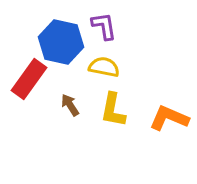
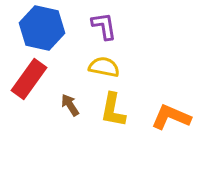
blue hexagon: moved 19 px left, 14 px up
orange L-shape: moved 2 px right, 1 px up
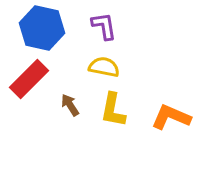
red rectangle: rotated 9 degrees clockwise
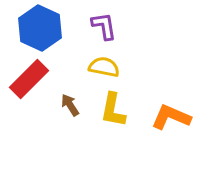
blue hexagon: moved 2 px left; rotated 12 degrees clockwise
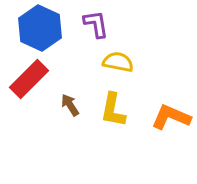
purple L-shape: moved 8 px left, 2 px up
yellow semicircle: moved 14 px right, 5 px up
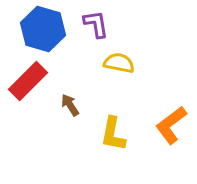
blue hexagon: moved 3 px right, 1 px down; rotated 9 degrees counterclockwise
yellow semicircle: moved 1 px right, 1 px down
red rectangle: moved 1 px left, 2 px down
yellow L-shape: moved 24 px down
orange L-shape: moved 8 px down; rotated 60 degrees counterclockwise
